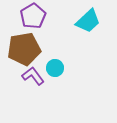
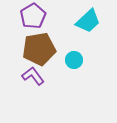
brown pentagon: moved 15 px right
cyan circle: moved 19 px right, 8 px up
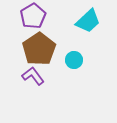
brown pentagon: rotated 24 degrees counterclockwise
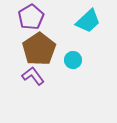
purple pentagon: moved 2 px left, 1 px down
cyan circle: moved 1 px left
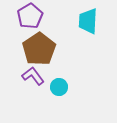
purple pentagon: moved 1 px left, 1 px up
cyan trapezoid: rotated 136 degrees clockwise
cyan circle: moved 14 px left, 27 px down
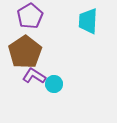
brown pentagon: moved 14 px left, 3 px down
purple L-shape: moved 1 px right; rotated 20 degrees counterclockwise
cyan circle: moved 5 px left, 3 px up
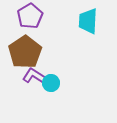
cyan circle: moved 3 px left, 1 px up
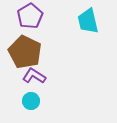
cyan trapezoid: rotated 16 degrees counterclockwise
brown pentagon: rotated 12 degrees counterclockwise
cyan circle: moved 20 px left, 18 px down
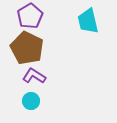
brown pentagon: moved 2 px right, 4 px up
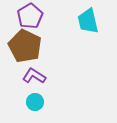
brown pentagon: moved 2 px left, 2 px up
cyan circle: moved 4 px right, 1 px down
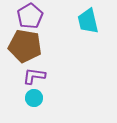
brown pentagon: rotated 16 degrees counterclockwise
purple L-shape: rotated 25 degrees counterclockwise
cyan circle: moved 1 px left, 4 px up
